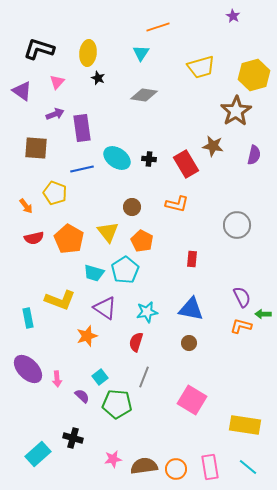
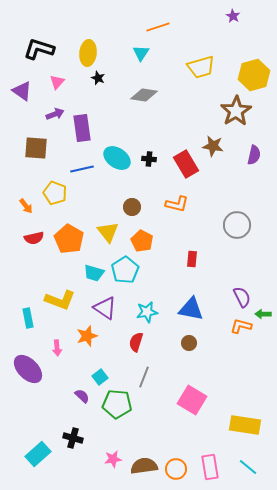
pink arrow at (57, 379): moved 31 px up
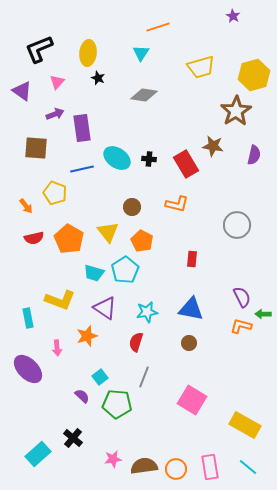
black L-shape at (39, 49): rotated 40 degrees counterclockwise
yellow rectangle at (245, 425): rotated 20 degrees clockwise
black cross at (73, 438): rotated 24 degrees clockwise
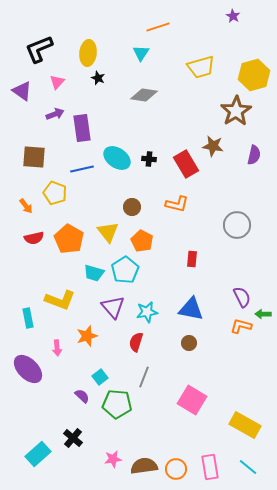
brown square at (36, 148): moved 2 px left, 9 px down
purple triangle at (105, 308): moved 8 px right, 1 px up; rotated 15 degrees clockwise
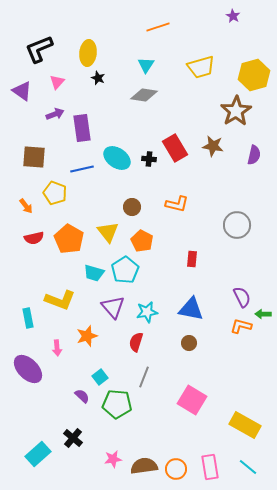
cyan triangle at (141, 53): moved 5 px right, 12 px down
red rectangle at (186, 164): moved 11 px left, 16 px up
